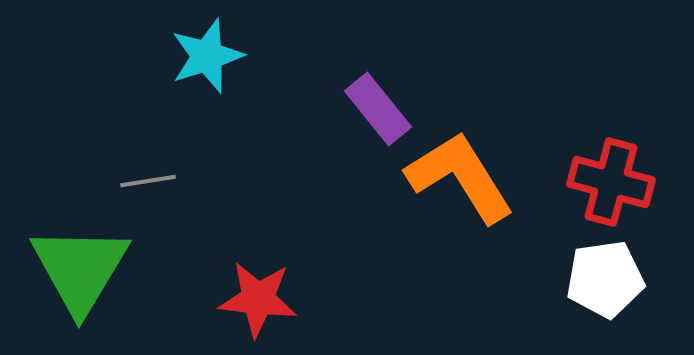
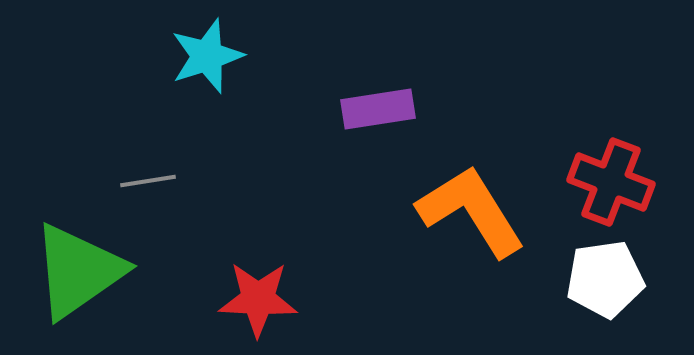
purple rectangle: rotated 60 degrees counterclockwise
orange L-shape: moved 11 px right, 34 px down
red cross: rotated 6 degrees clockwise
green triangle: moved 2 px left, 2 px down; rotated 24 degrees clockwise
red star: rotated 4 degrees counterclockwise
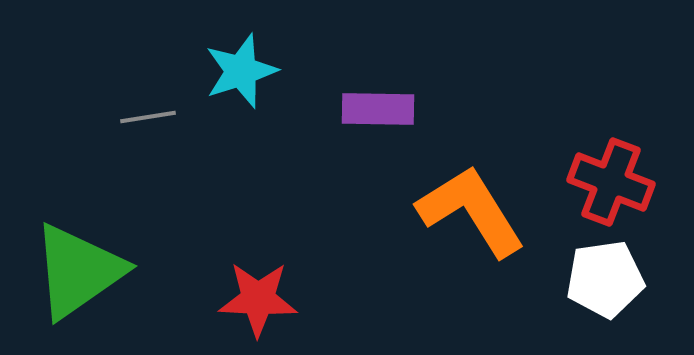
cyan star: moved 34 px right, 15 px down
purple rectangle: rotated 10 degrees clockwise
gray line: moved 64 px up
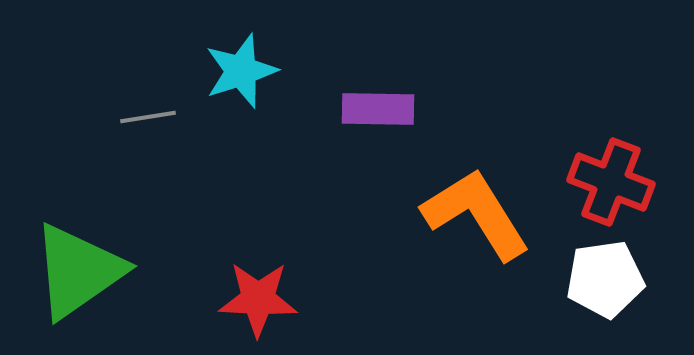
orange L-shape: moved 5 px right, 3 px down
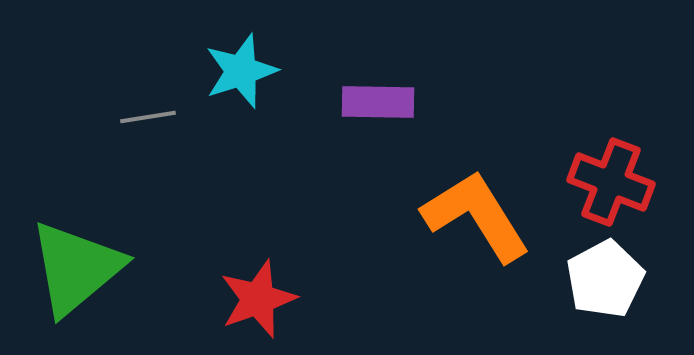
purple rectangle: moved 7 px up
orange L-shape: moved 2 px down
green triangle: moved 2 px left, 3 px up; rotated 5 degrees counterclockwise
white pentagon: rotated 20 degrees counterclockwise
red star: rotated 22 degrees counterclockwise
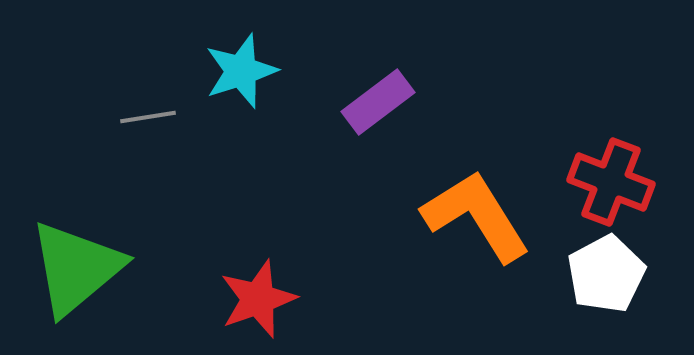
purple rectangle: rotated 38 degrees counterclockwise
white pentagon: moved 1 px right, 5 px up
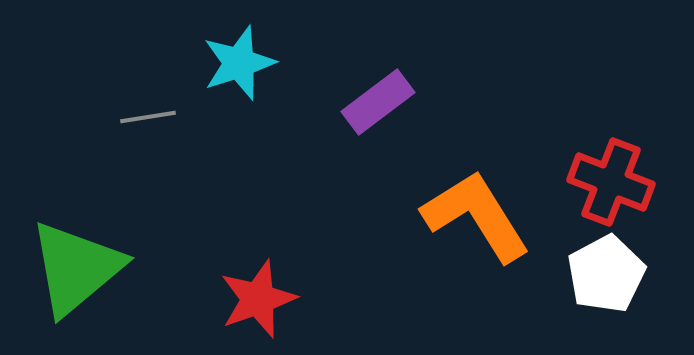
cyan star: moved 2 px left, 8 px up
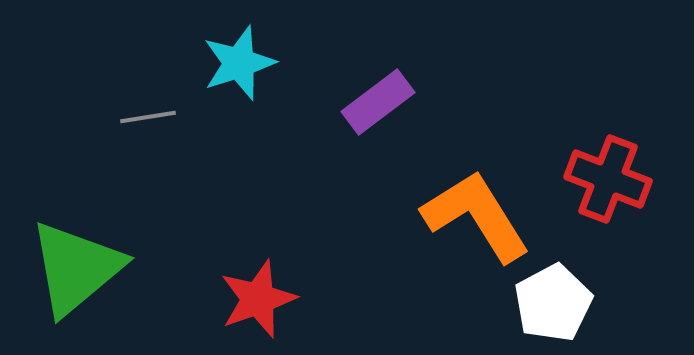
red cross: moved 3 px left, 3 px up
white pentagon: moved 53 px left, 29 px down
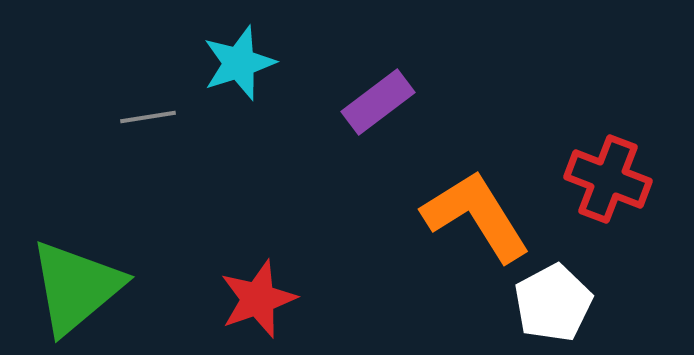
green triangle: moved 19 px down
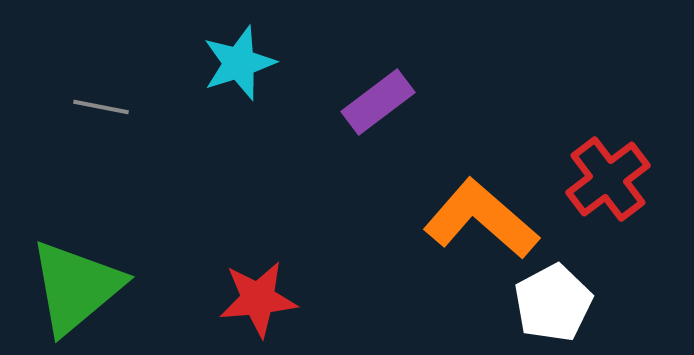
gray line: moved 47 px left, 10 px up; rotated 20 degrees clockwise
red cross: rotated 32 degrees clockwise
orange L-shape: moved 5 px right, 3 px down; rotated 17 degrees counterclockwise
red star: rotated 14 degrees clockwise
